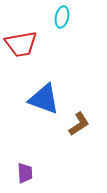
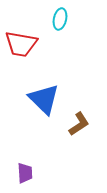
cyan ellipse: moved 2 px left, 2 px down
red trapezoid: rotated 20 degrees clockwise
blue triangle: rotated 24 degrees clockwise
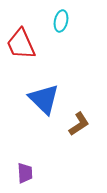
cyan ellipse: moved 1 px right, 2 px down
red trapezoid: rotated 56 degrees clockwise
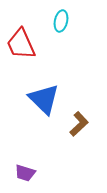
brown L-shape: rotated 10 degrees counterclockwise
purple trapezoid: rotated 110 degrees clockwise
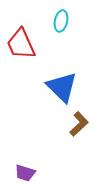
blue triangle: moved 18 px right, 12 px up
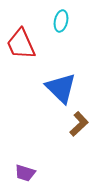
blue triangle: moved 1 px left, 1 px down
